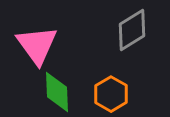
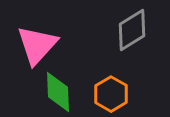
pink triangle: rotated 18 degrees clockwise
green diamond: moved 1 px right
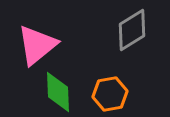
pink triangle: rotated 9 degrees clockwise
orange hexagon: moved 1 px left; rotated 20 degrees clockwise
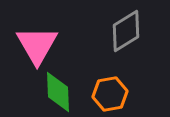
gray diamond: moved 6 px left, 1 px down
pink triangle: rotated 21 degrees counterclockwise
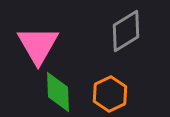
pink triangle: moved 1 px right
orange hexagon: rotated 16 degrees counterclockwise
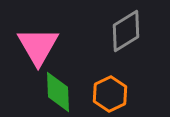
pink triangle: moved 1 px down
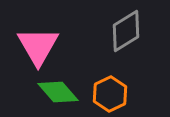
green diamond: rotated 39 degrees counterclockwise
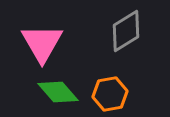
pink triangle: moved 4 px right, 3 px up
orange hexagon: rotated 16 degrees clockwise
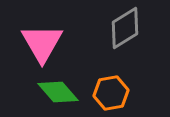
gray diamond: moved 1 px left, 3 px up
orange hexagon: moved 1 px right, 1 px up
